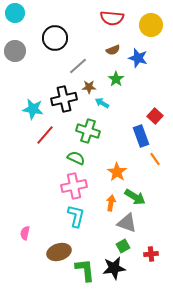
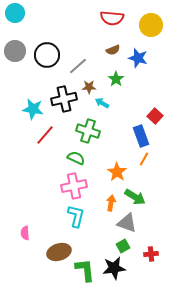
black circle: moved 8 px left, 17 px down
orange line: moved 11 px left; rotated 64 degrees clockwise
pink semicircle: rotated 16 degrees counterclockwise
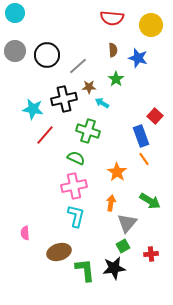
brown semicircle: rotated 72 degrees counterclockwise
orange line: rotated 64 degrees counterclockwise
green arrow: moved 15 px right, 4 px down
gray triangle: rotated 50 degrees clockwise
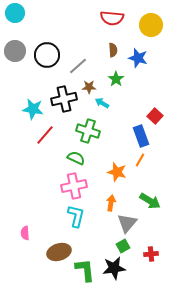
orange line: moved 4 px left, 1 px down; rotated 64 degrees clockwise
orange star: rotated 18 degrees counterclockwise
